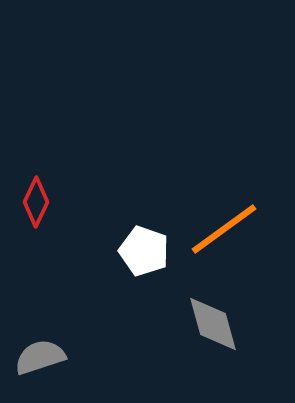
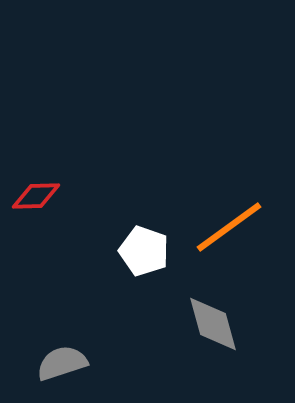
red diamond: moved 6 px up; rotated 63 degrees clockwise
orange line: moved 5 px right, 2 px up
gray semicircle: moved 22 px right, 6 px down
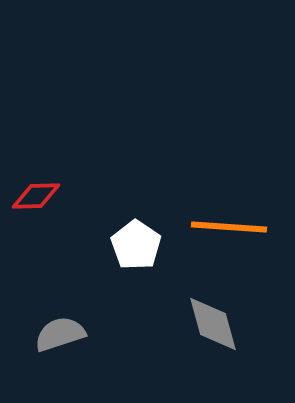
orange line: rotated 40 degrees clockwise
white pentagon: moved 8 px left, 6 px up; rotated 15 degrees clockwise
gray semicircle: moved 2 px left, 29 px up
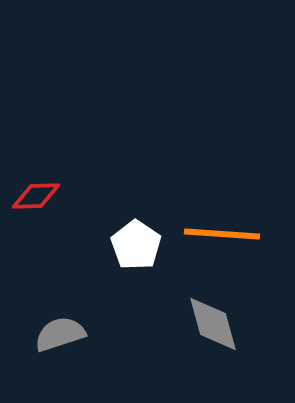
orange line: moved 7 px left, 7 px down
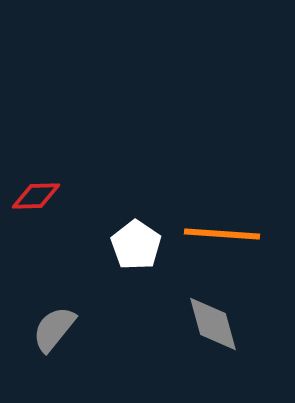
gray semicircle: moved 6 px left, 5 px up; rotated 33 degrees counterclockwise
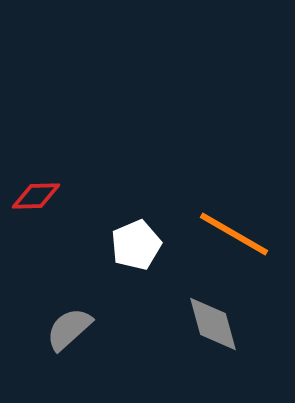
orange line: moved 12 px right; rotated 26 degrees clockwise
white pentagon: rotated 15 degrees clockwise
gray semicircle: moved 15 px right; rotated 9 degrees clockwise
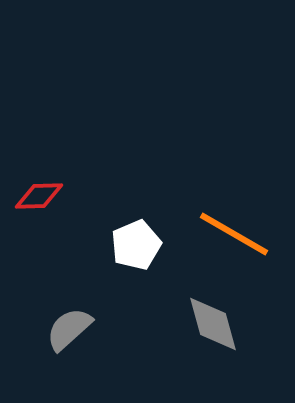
red diamond: moved 3 px right
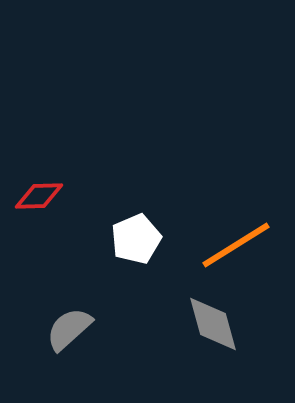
orange line: moved 2 px right, 11 px down; rotated 62 degrees counterclockwise
white pentagon: moved 6 px up
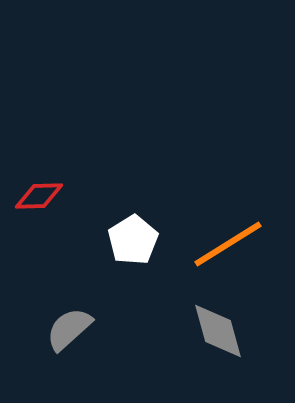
white pentagon: moved 3 px left, 1 px down; rotated 9 degrees counterclockwise
orange line: moved 8 px left, 1 px up
gray diamond: moved 5 px right, 7 px down
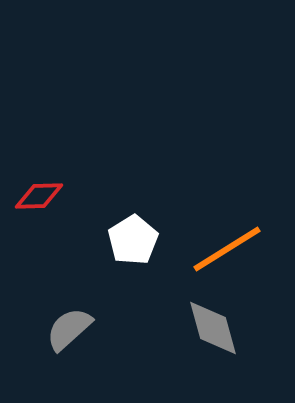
orange line: moved 1 px left, 5 px down
gray diamond: moved 5 px left, 3 px up
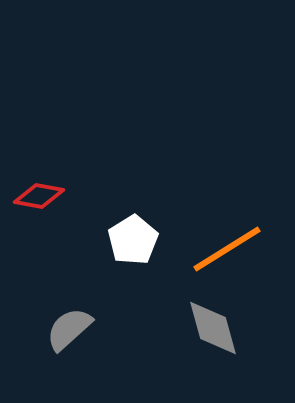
red diamond: rotated 12 degrees clockwise
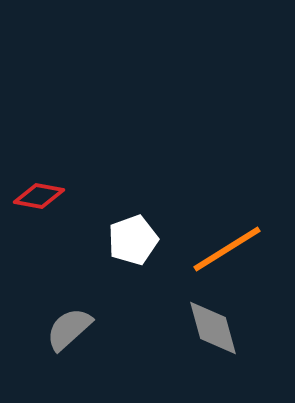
white pentagon: rotated 12 degrees clockwise
